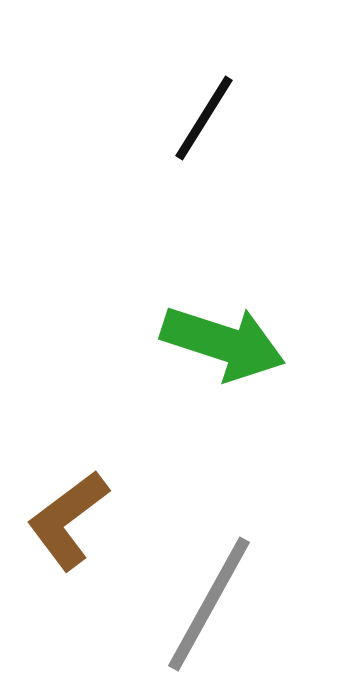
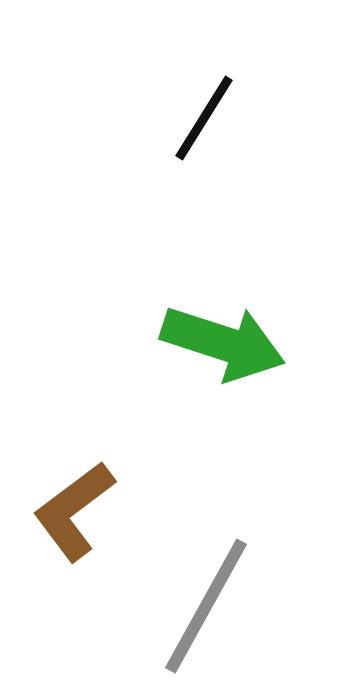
brown L-shape: moved 6 px right, 9 px up
gray line: moved 3 px left, 2 px down
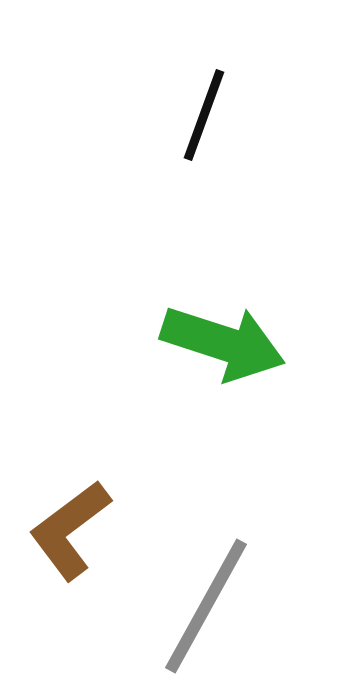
black line: moved 3 px up; rotated 12 degrees counterclockwise
brown L-shape: moved 4 px left, 19 px down
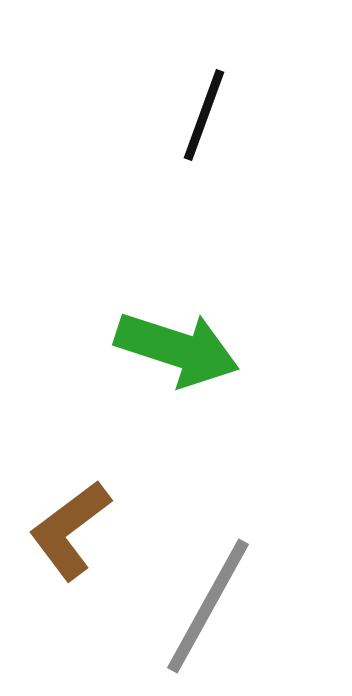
green arrow: moved 46 px left, 6 px down
gray line: moved 2 px right
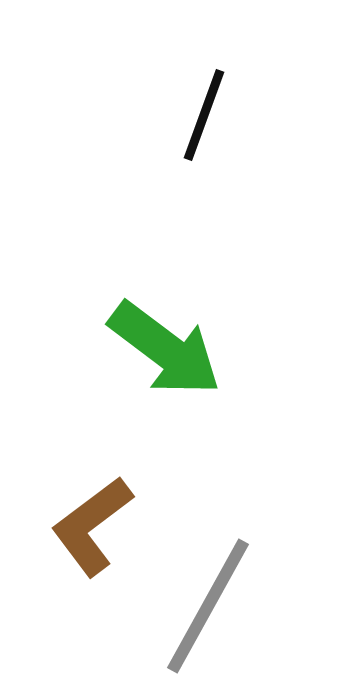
green arrow: moved 12 px left; rotated 19 degrees clockwise
brown L-shape: moved 22 px right, 4 px up
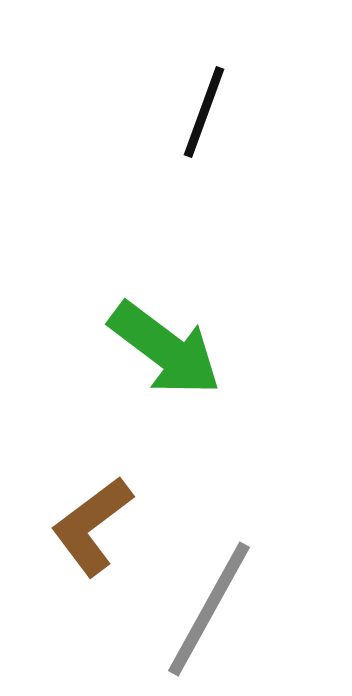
black line: moved 3 px up
gray line: moved 1 px right, 3 px down
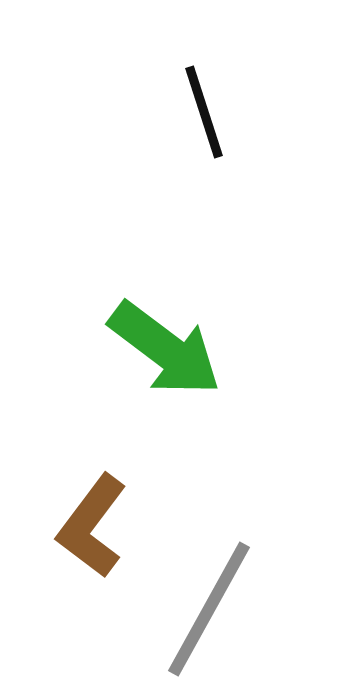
black line: rotated 38 degrees counterclockwise
brown L-shape: rotated 16 degrees counterclockwise
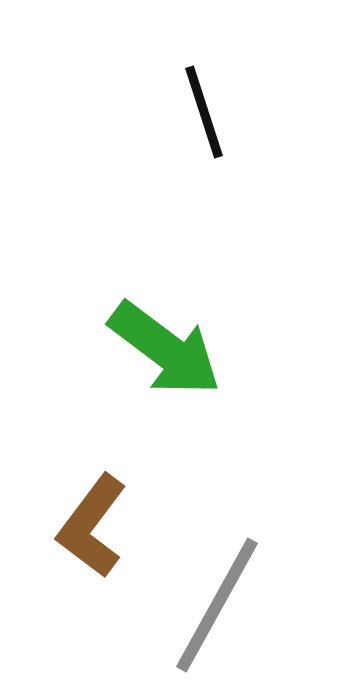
gray line: moved 8 px right, 4 px up
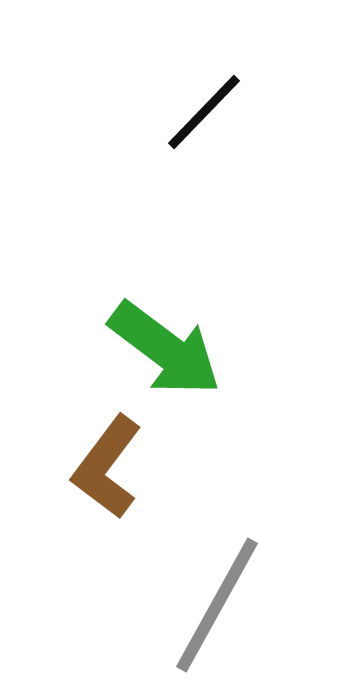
black line: rotated 62 degrees clockwise
brown L-shape: moved 15 px right, 59 px up
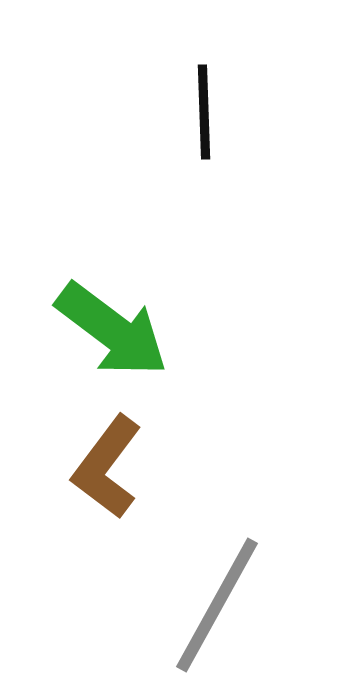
black line: rotated 46 degrees counterclockwise
green arrow: moved 53 px left, 19 px up
